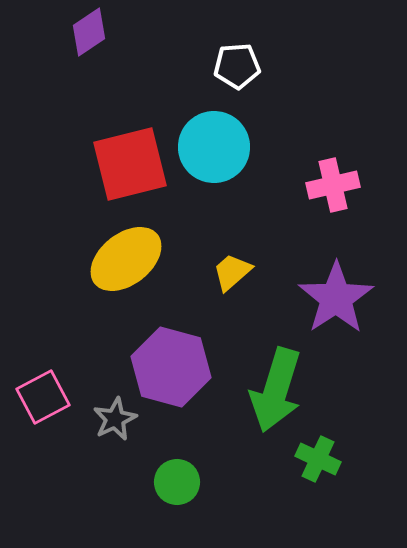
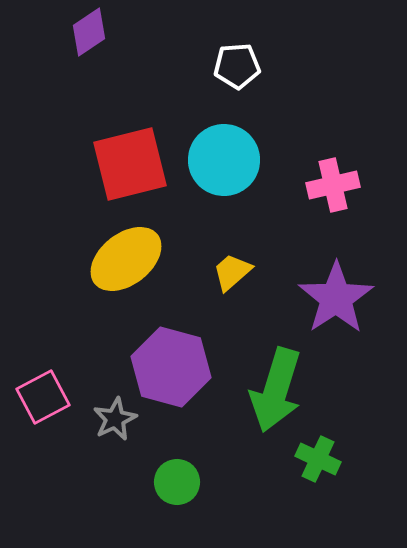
cyan circle: moved 10 px right, 13 px down
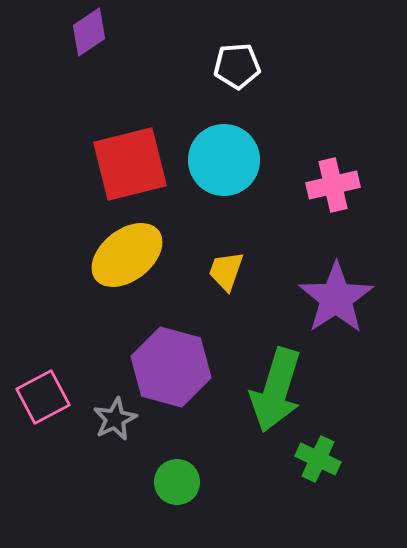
yellow ellipse: moved 1 px right, 4 px up
yellow trapezoid: moved 6 px left, 1 px up; rotated 30 degrees counterclockwise
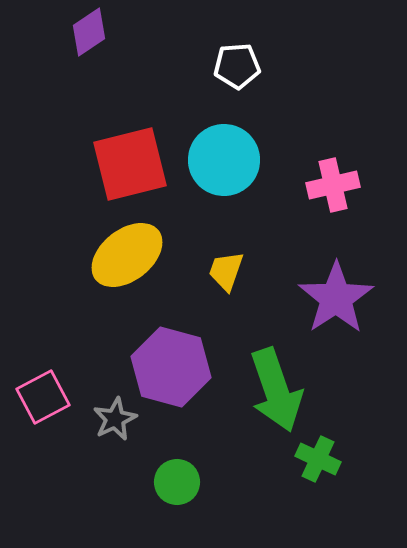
green arrow: rotated 36 degrees counterclockwise
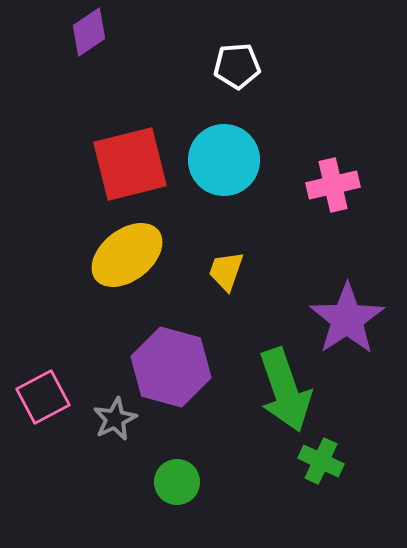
purple star: moved 11 px right, 21 px down
green arrow: moved 9 px right
green cross: moved 3 px right, 2 px down
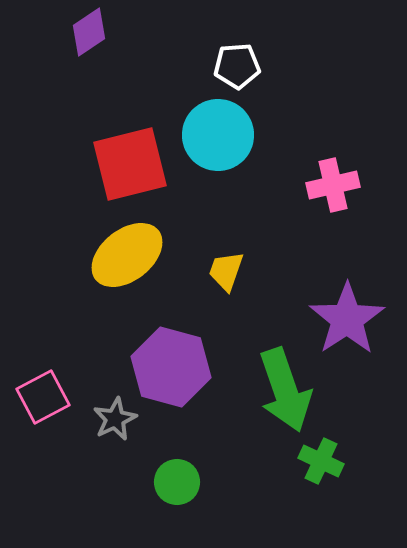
cyan circle: moved 6 px left, 25 px up
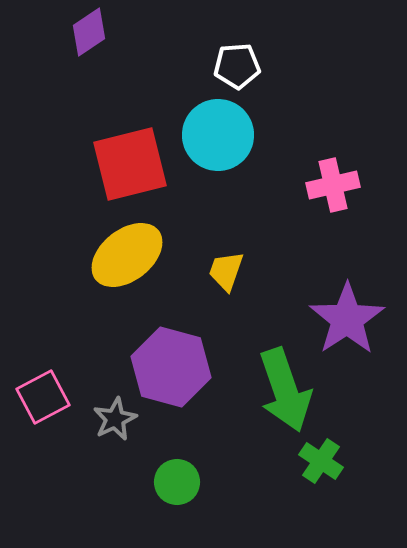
green cross: rotated 9 degrees clockwise
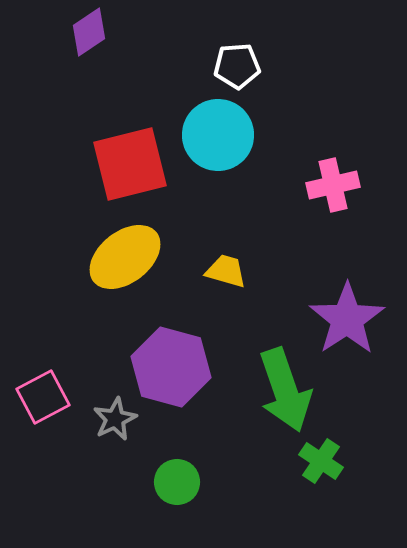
yellow ellipse: moved 2 px left, 2 px down
yellow trapezoid: rotated 87 degrees clockwise
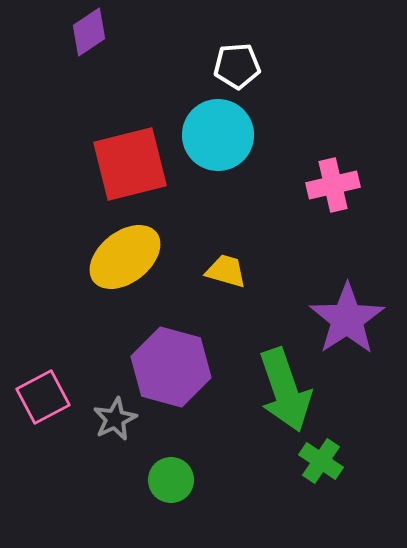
green circle: moved 6 px left, 2 px up
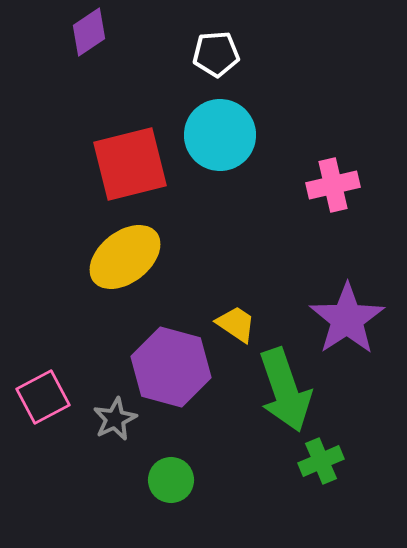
white pentagon: moved 21 px left, 12 px up
cyan circle: moved 2 px right
yellow trapezoid: moved 10 px right, 53 px down; rotated 18 degrees clockwise
green cross: rotated 33 degrees clockwise
